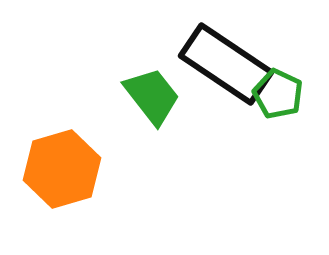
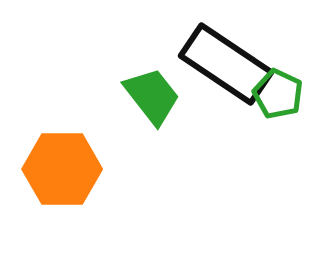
orange hexagon: rotated 16 degrees clockwise
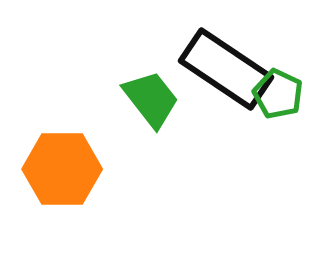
black rectangle: moved 5 px down
green trapezoid: moved 1 px left, 3 px down
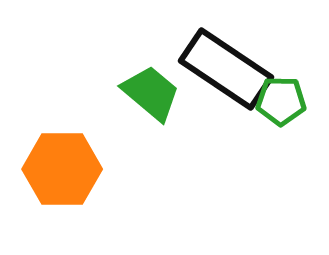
green pentagon: moved 3 px right, 7 px down; rotated 24 degrees counterclockwise
green trapezoid: moved 6 px up; rotated 12 degrees counterclockwise
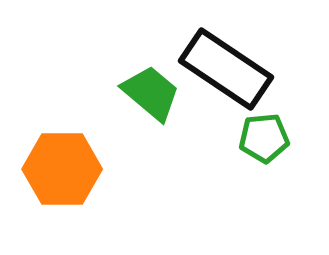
green pentagon: moved 17 px left, 37 px down; rotated 6 degrees counterclockwise
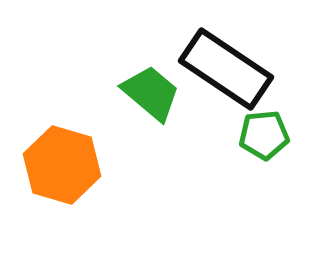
green pentagon: moved 3 px up
orange hexagon: moved 4 px up; rotated 16 degrees clockwise
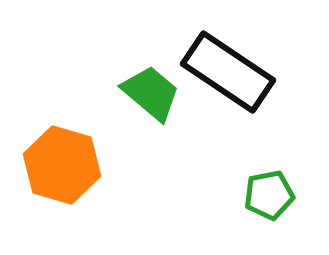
black rectangle: moved 2 px right, 3 px down
green pentagon: moved 5 px right, 60 px down; rotated 6 degrees counterclockwise
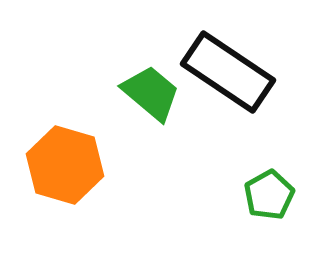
orange hexagon: moved 3 px right
green pentagon: rotated 18 degrees counterclockwise
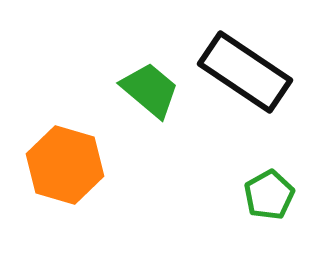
black rectangle: moved 17 px right
green trapezoid: moved 1 px left, 3 px up
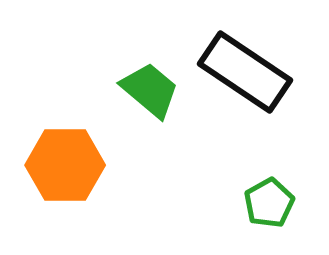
orange hexagon: rotated 16 degrees counterclockwise
green pentagon: moved 8 px down
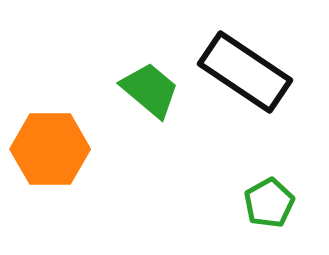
orange hexagon: moved 15 px left, 16 px up
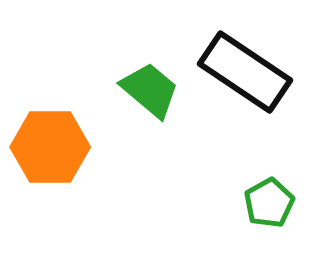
orange hexagon: moved 2 px up
